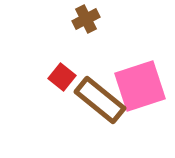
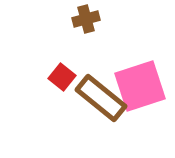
brown cross: rotated 12 degrees clockwise
brown rectangle: moved 1 px right, 2 px up
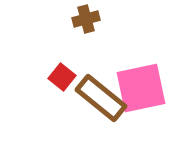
pink square: moved 1 px right, 2 px down; rotated 6 degrees clockwise
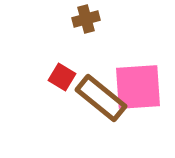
red square: rotated 8 degrees counterclockwise
pink square: moved 3 px left, 1 px up; rotated 8 degrees clockwise
